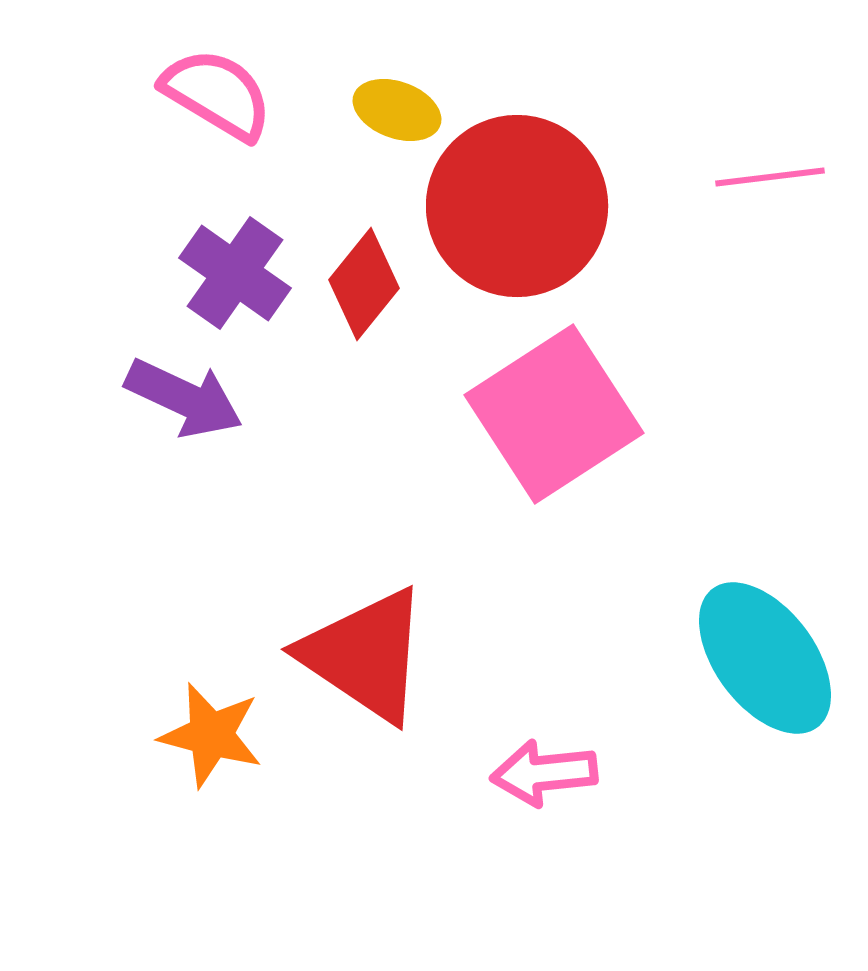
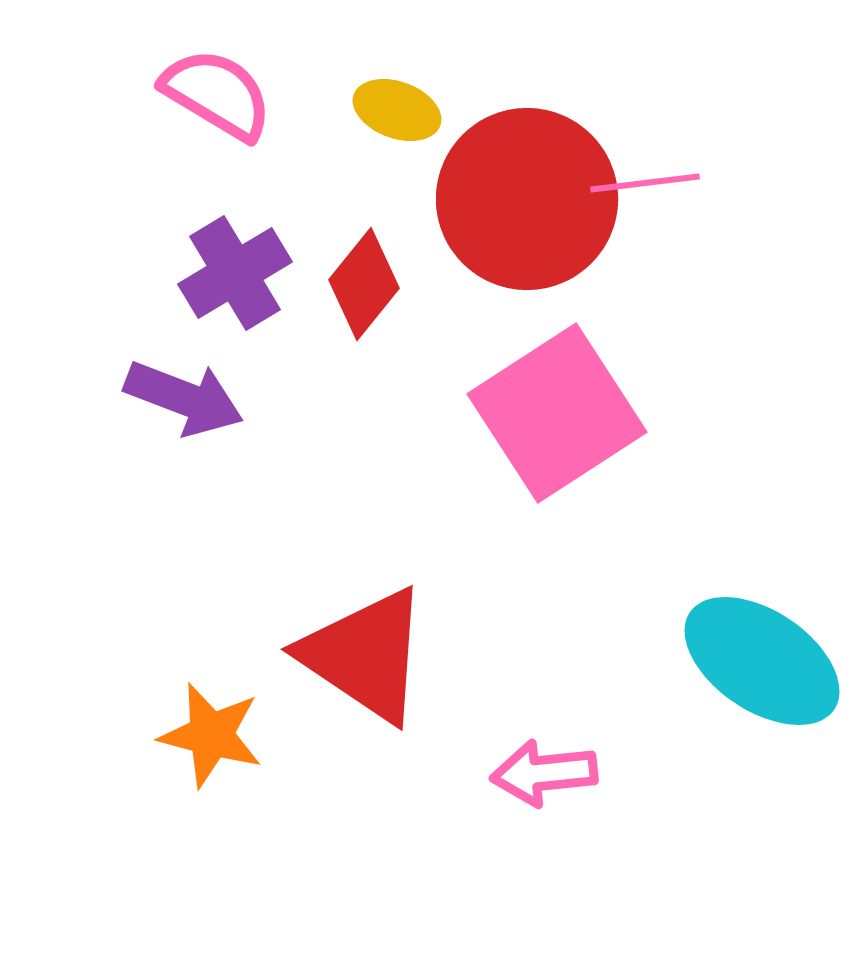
pink line: moved 125 px left, 6 px down
red circle: moved 10 px right, 7 px up
purple cross: rotated 24 degrees clockwise
purple arrow: rotated 4 degrees counterclockwise
pink square: moved 3 px right, 1 px up
cyan ellipse: moved 3 px left, 3 px down; rotated 19 degrees counterclockwise
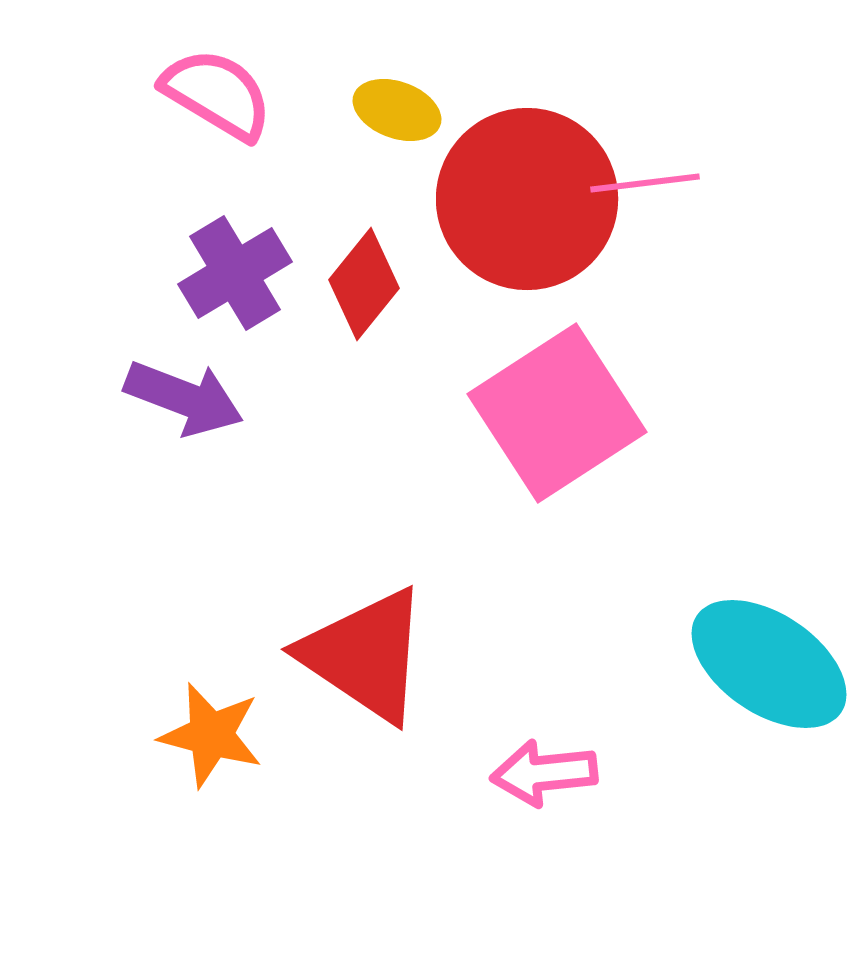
cyan ellipse: moved 7 px right, 3 px down
